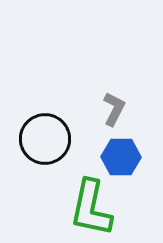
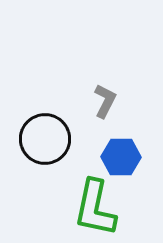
gray L-shape: moved 9 px left, 8 px up
green L-shape: moved 4 px right
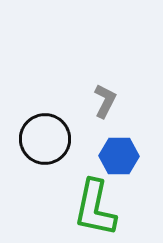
blue hexagon: moved 2 px left, 1 px up
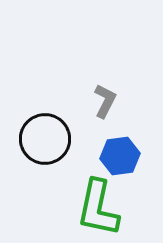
blue hexagon: moved 1 px right; rotated 9 degrees counterclockwise
green L-shape: moved 3 px right
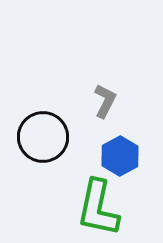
black circle: moved 2 px left, 2 px up
blue hexagon: rotated 21 degrees counterclockwise
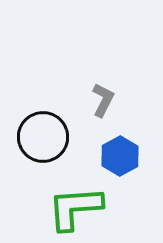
gray L-shape: moved 2 px left, 1 px up
green L-shape: moved 23 px left; rotated 74 degrees clockwise
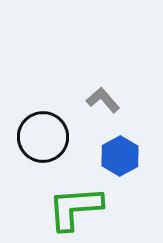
gray L-shape: rotated 68 degrees counterclockwise
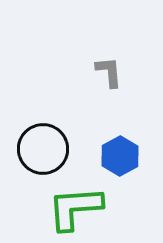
gray L-shape: moved 6 px right, 28 px up; rotated 36 degrees clockwise
black circle: moved 12 px down
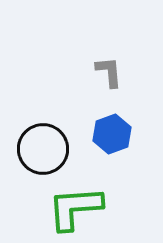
blue hexagon: moved 8 px left, 22 px up; rotated 9 degrees clockwise
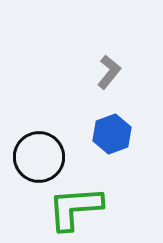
gray L-shape: rotated 44 degrees clockwise
black circle: moved 4 px left, 8 px down
